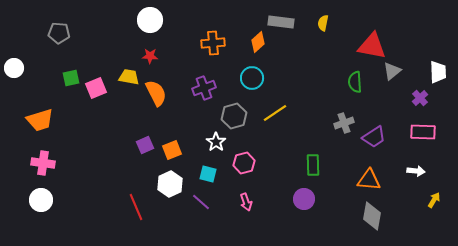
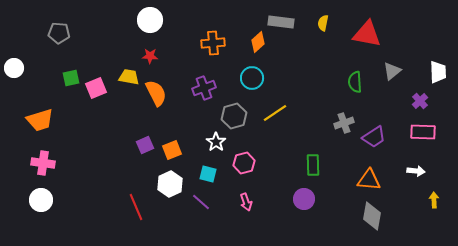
red triangle at (372, 46): moved 5 px left, 12 px up
purple cross at (420, 98): moved 3 px down
yellow arrow at (434, 200): rotated 35 degrees counterclockwise
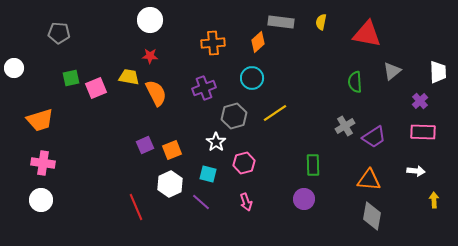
yellow semicircle at (323, 23): moved 2 px left, 1 px up
gray cross at (344, 123): moved 1 px right, 3 px down; rotated 12 degrees counterclockwise
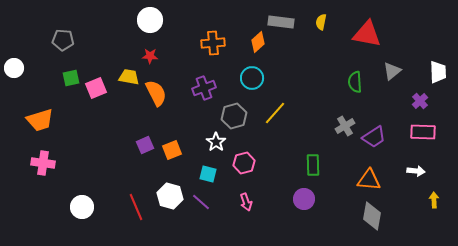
gray pentagon at (59, 33): moved 4 px right, 7 px down
yellow line at (275, 113): rotated 15 degrees counterclockwise
white hexagon at (170, 184): moved 12 px down; rotated 20 degrees counterclockwise
white circle at (41, 200): moved 41 px right, 7 px down
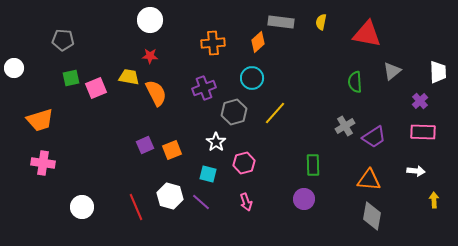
gray hexagon at (234, 116): moved 4 px up
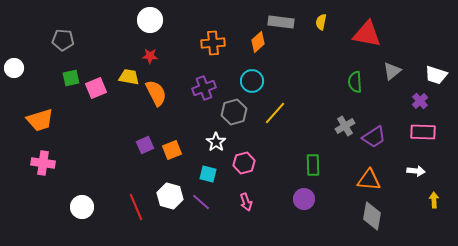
white trapezoid at (438, 72): moved 2 px left, 3 px down; rotated 110 degrees clockwise
cyan circle at (252, 78): moved 3 px down
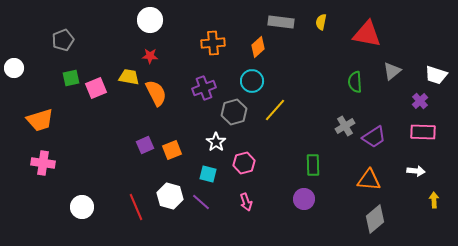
gray pentagon at (63, 40): rotated 25 degrees counterclockwise
orange diamond at (258, 42): moved 5 px down
yellow line at (275, 113): moved 3 px up
gray diamond at (372, 216): moved 3 px right, 3 px down; rotated 40 degrees clockwise
